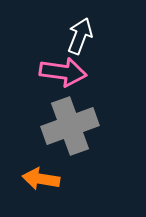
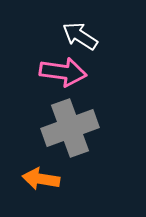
white arrow: rotated 78 degrees counterclockwise
gray cross: moved 2 px down
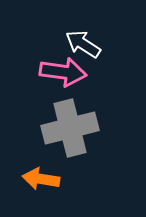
white arrow: moved 3 px right, 8 px down
gray cross: rotated 6 degrees clockwise
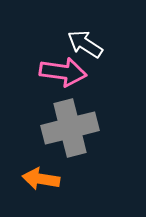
white arrow: moved 2 px right
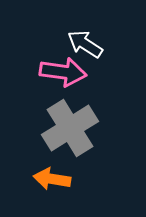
gray cross: rotated 18 degrees counterclockwise
orange arrow: moved 11 px right
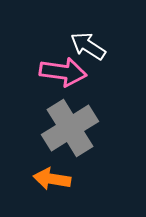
white arrow: moved 3 px right, 2 px down
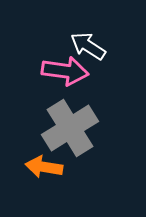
pink arrow: moved 2 px right, 1 px up
orange arrow: moved 8 px left, 12 px up
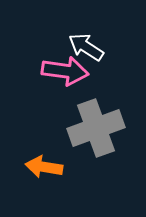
white arrow: moved 2 px left, 1 px down
gray cross: moved 26 px right; rotated 12 degrees clockwise
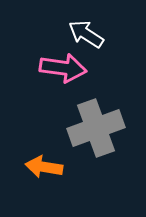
white arrow: moved 13 px up
pink arrow: moved 2 px left, 3 px up
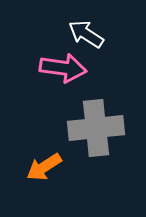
gray cross: rotated 14 degrees clockwise
orange arrow: rotated 42 degrees counterclockwise
